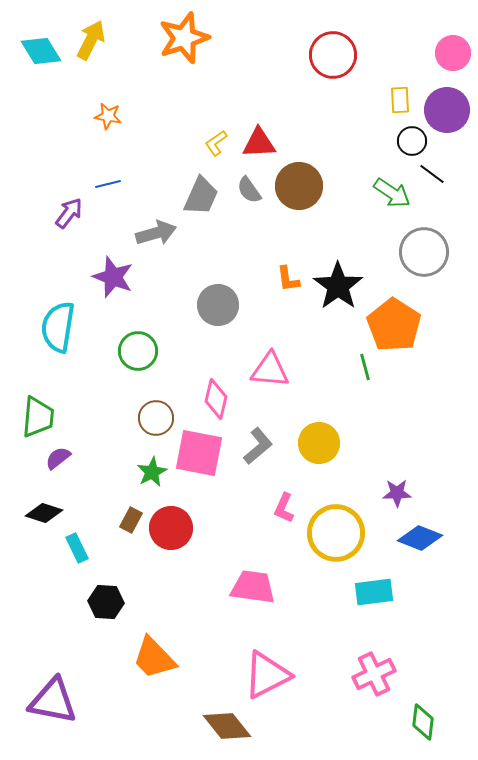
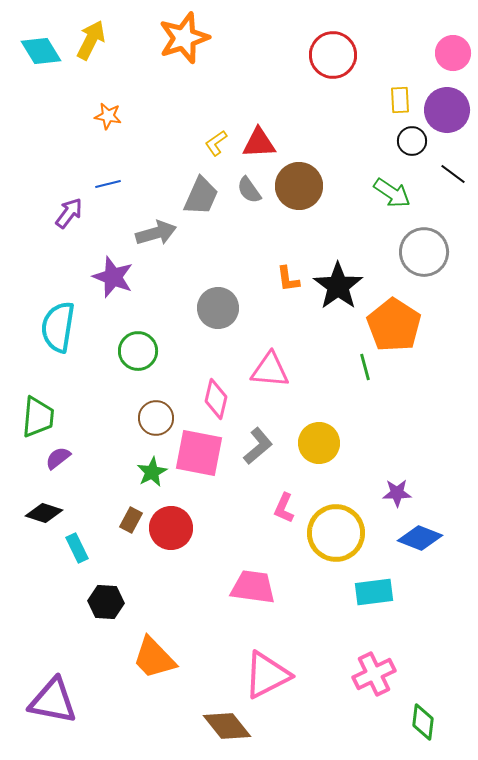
black line at (432, 174): moved 21 px right
gray circle at (218, 305): moved 3 px down
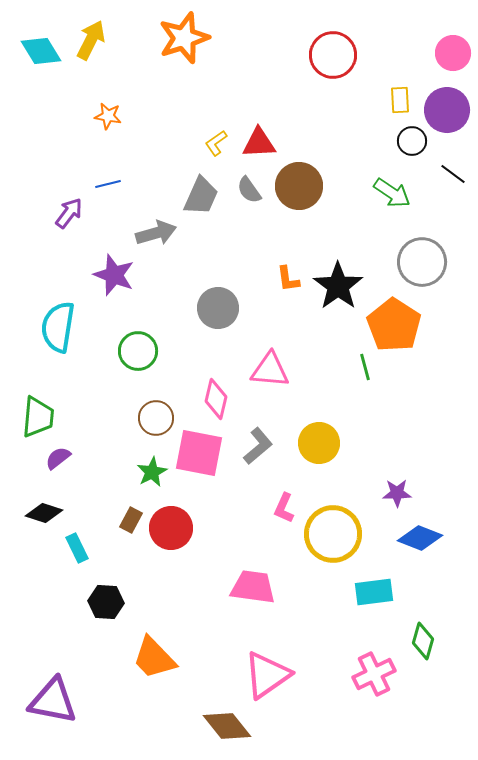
gray circle at (424, 252): moved 2 px left, 10 px down
purple star at (113, 277): moved 1 px right, 2 px up
yellow circle at (336, 533): moved 3 px left, 1 px down
pink triangle at (267, 675): rotated 8 degrees counterclockwise
green diamond at (423, 722): moved 81 px up; rotated 9 degrees clockwise
